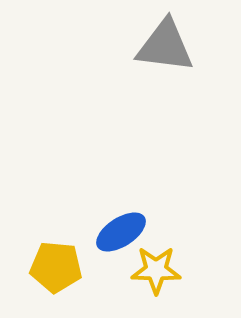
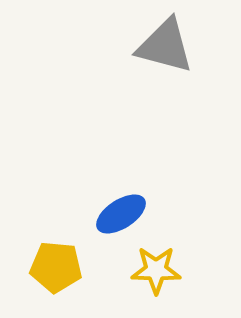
gray triangle: rotated 8 degrees clockwise
blue ellipse: moved 18 px up
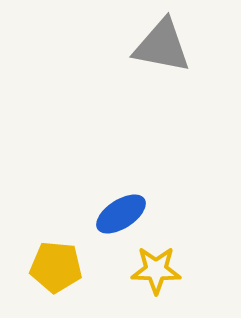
gray triangle: moved 3 px left; rotated 4 degrees counterclockwise
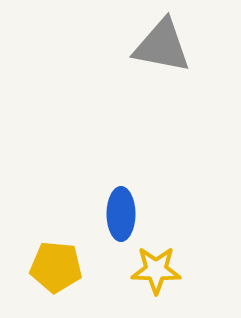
blue ellipse: rotated 57 degrees counterclockwise
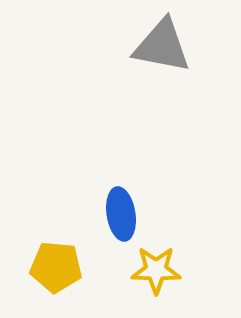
blue ellipse: rotated 9 degrees counterclockwise
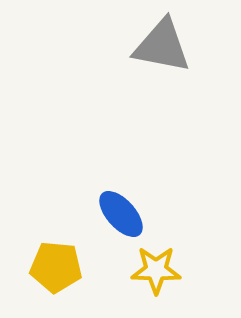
blue ellipse: rotated 33 degrees counterclockwise
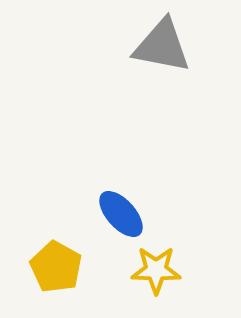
yellow pentagon: rotated 24 degrees clockwise
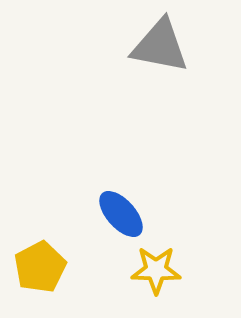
gray triangle: moved 2 px left
yellow pentagon: moved 16 px left; rotated 15 degrees clockwise
